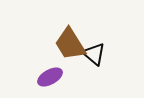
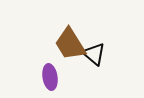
purple ellipse: rotated 70 degrees counterclockwise
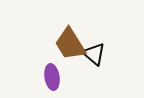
purple ellipse: moved 2 px right
